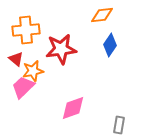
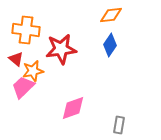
orange diamond: moved 9 px right
orange cross: rotated 12 degrees clockwise
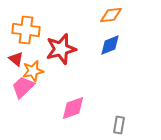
blue diamond: rotated 35 degrees clockwise
red star: rotated 8 degrees counterclockwise
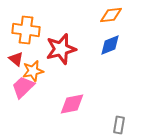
pink diamond: moved 1 px left, 4 px up; rotated 8 degrees clockwise
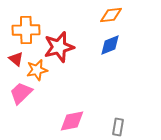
orange cross: rotated 8 degrees counterclockwise
red star: moved 2 px left, 2 px up
orange star: moved 4 px right, 1 px up
pink trapezoid: moved 2 px left, 6 px down
pink diamond: moved 17 px down
gray rectangle: moved 1 px left, 2 px down
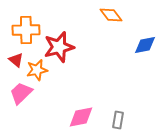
orange diamond: rotated 60 degrees clockwise
blue diamond: moved 35 px right; rotated 10 degrees clockwise
red triangle: moved 1 px down
pink diamond: moved 9 px right, 4 px up
gray rectangle: moved 7 px up
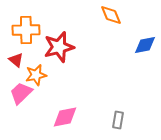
orange diamond: rotated 15 degrees clockwise
orange star: moved 1 px left, 5 px down
pink diamond: moved 16 px left
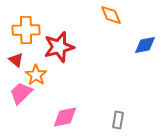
orange star: rotated 25 degrees counterclockwise
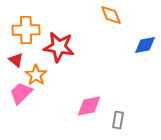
red star: rotated 24 degrees clockwise
pink diamond: moved 24 px right, 11 px up
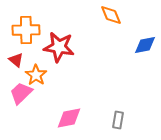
pink diamond: moved 20 px left, 12 px down
